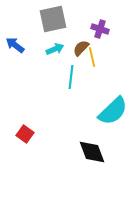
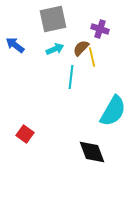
cyan semicircle: rotated 16 degrees counterclockwise
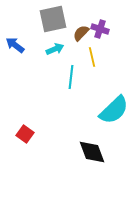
brown semicircle: moved 15 px up
cyan semicircle: moved 1 px right, 1 px up; rotated 16 degrees clockwise
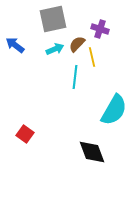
brown semicircle: moved 4 px left, 11 px down
cyan line: moved 4 px right
cyan semicircle: rotated 16 degrees counterclockwise
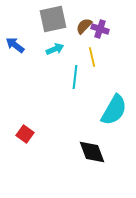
brown semicircle: moved 7 px right, 18 px up
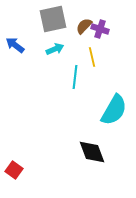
red square: moved 11 px left, 36 px down
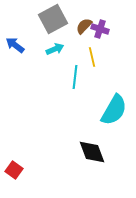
gray square: rotated 16 degrees counterclockwise
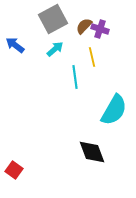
cyan arrow: rotated 18 degrees counterclockwise
cyan line: rotated 15 degrees counterclockwise
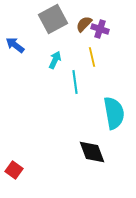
brown semicircle: moved 2 px up
cyan arrow: moved 11 px down; rotated 24 degrees counterclockwise
cyan line: moved 5 px down
cyan semicircle: moved 3 px down; rotated 40 degrees counterclockwise
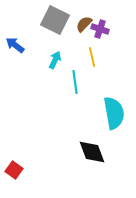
gray square: moved 2 px right, 1 px down; rotated 36 degrees counterclockwise
